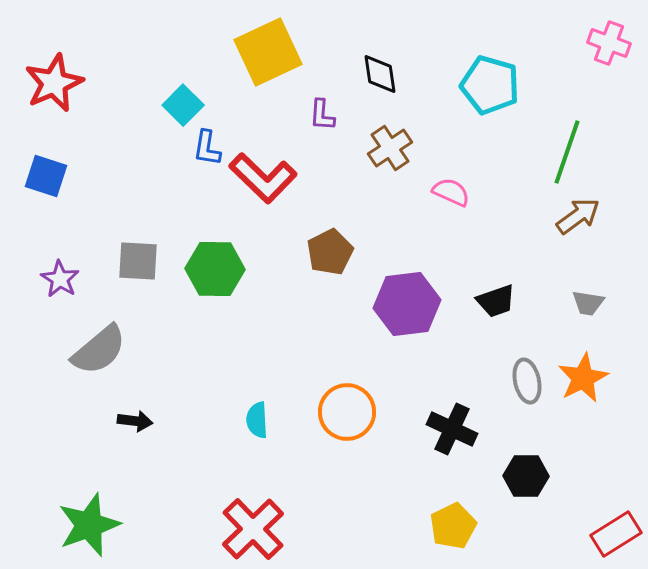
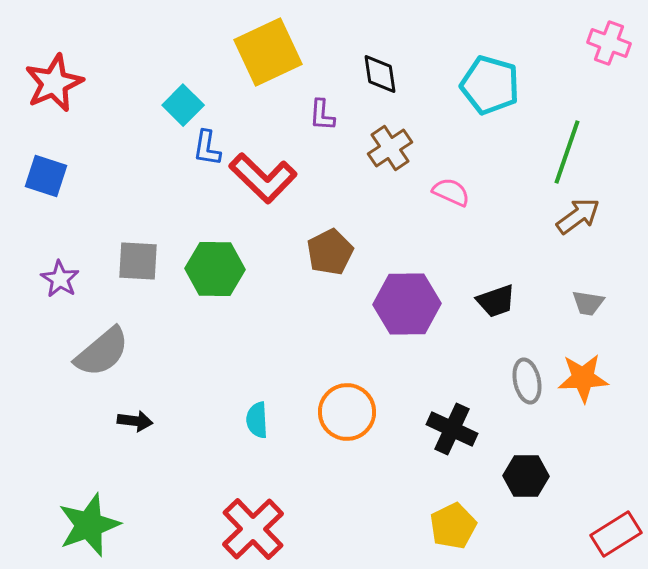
purple hexagon: rotated 6 degrees clockwise
gray semicircle: moved 3 px right, 2 px down
orange star: rotated 24 degrees clockwise
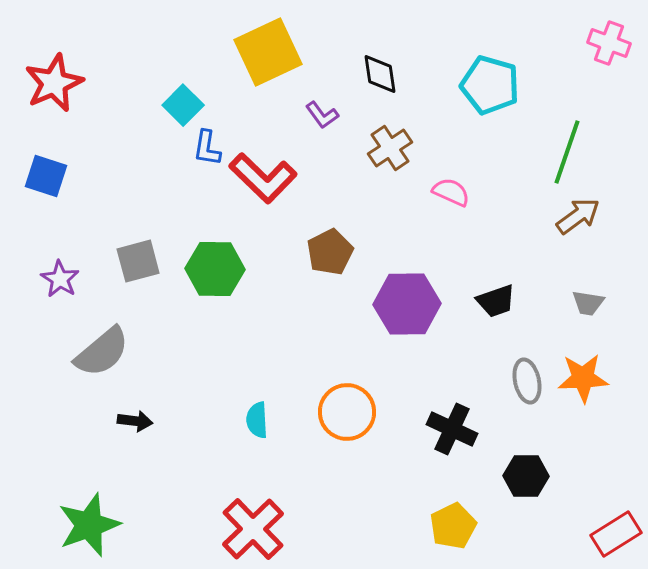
purple L-shape: rotated 40 degrees counterclockwise
gray square: rotated 18 degrees counterclockwise
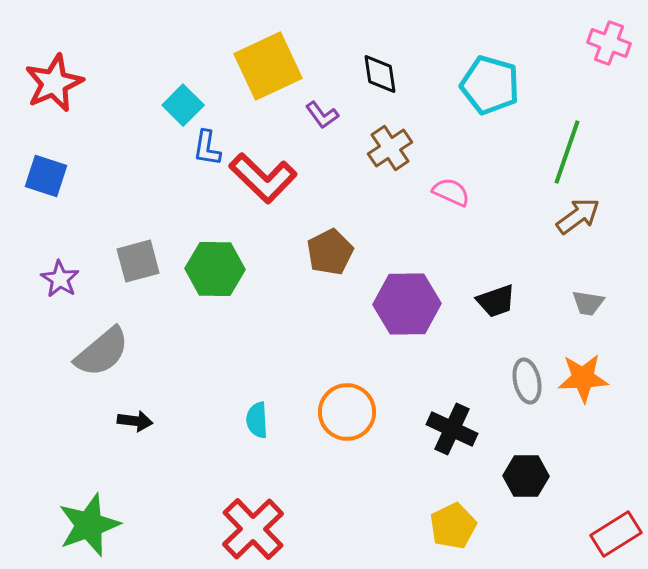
yellow square: moved 14 px down
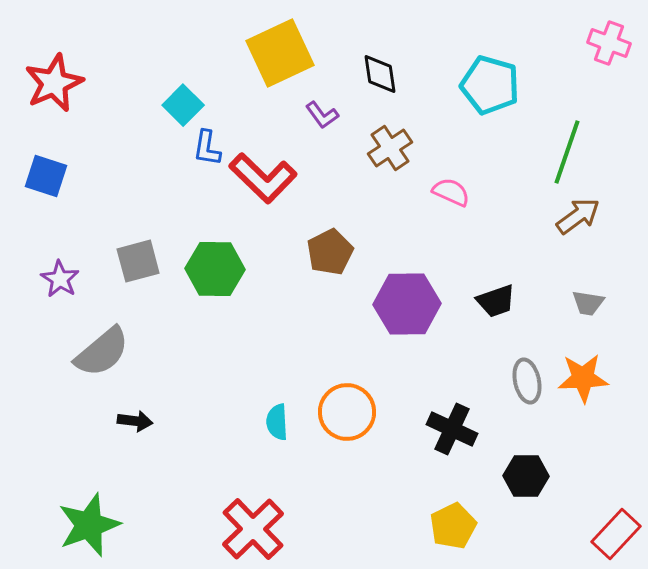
yellow square: moved 12 px right, 13 px up
cyan semicircle: moved 20 px right, 2 px down
red rectangle: rotated 15 degrees counterclockwise
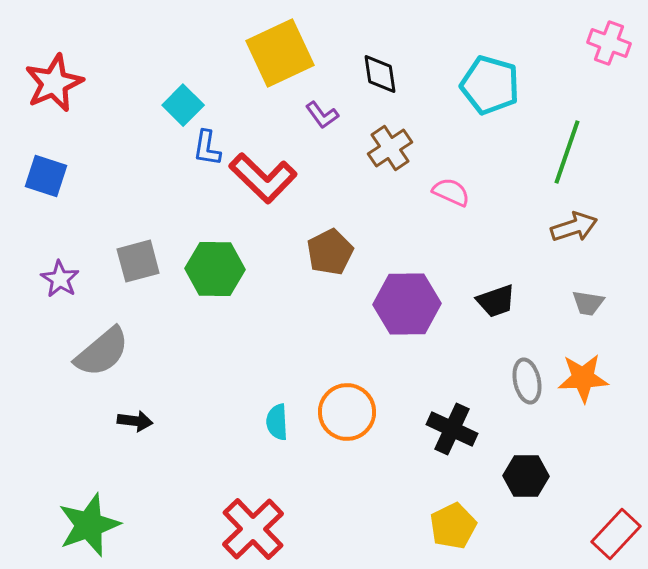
brown arrow: moved 4 px left, 11 px down; rotated 18 degrees clockwise
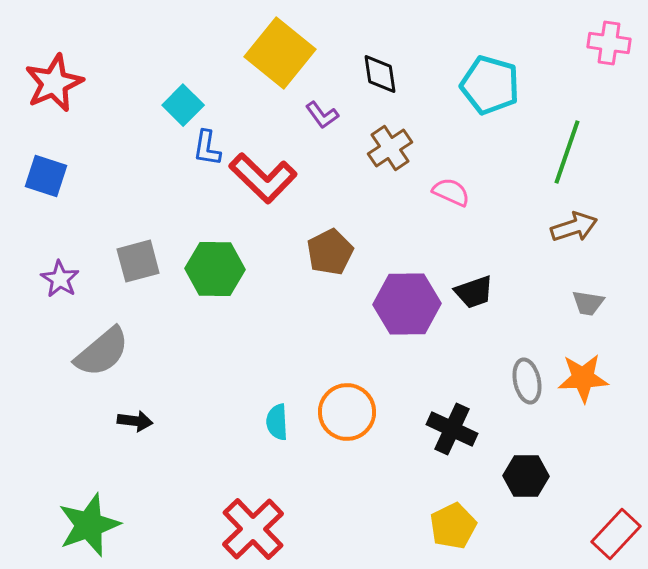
pink cross: rotated 12 degrees counterclockwise
yellow square: rotated 26 degrees counterclockwise
black trapezoid: moved 22 px left, 9 px up
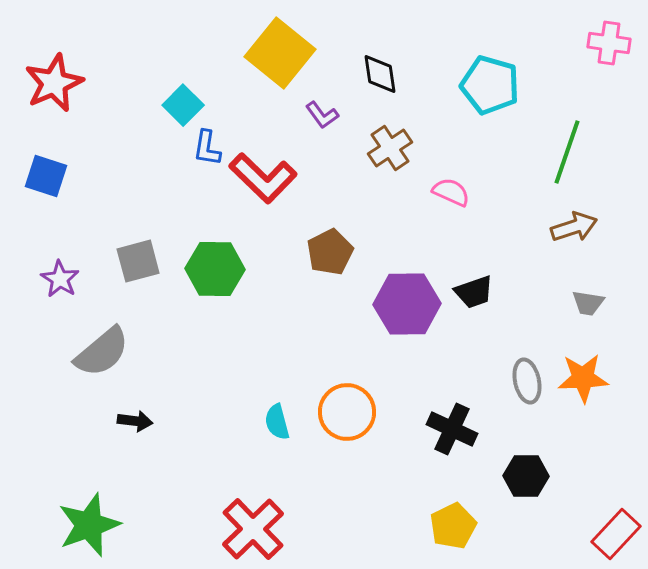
cyan semicircle: rotated 12 degrees counterclockwise
